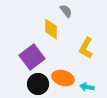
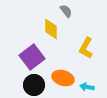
black circle: moved 4 px left, 1 px down
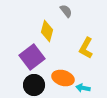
yellow diamond: moved 4 px left, 2 px down; rotated 15 degrees clockwise
cyan arrow: moved 4 px left, 1 px down
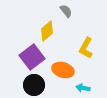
yellow diamond: rotated 35 degrees clockwise
orange ellipse: moved 8 px up
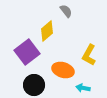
yellow L-shape: moved 3 px right, 7 px down
purple square: moved 5 px left, 5 px up
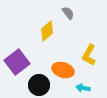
gray semicircle: moved 2 px right, 2 px down
purple square: moved 10 px left, 10 px down
black circle: moved 5 px right
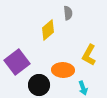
gray semicircle: rotated 32 degrees clockwise
yellow diamond: moved 1 px right, 1 px up
orange ellipse: rotated 15 degrees counterclockwise
cyan arrow: rotated 120 degrees counterclockwise
